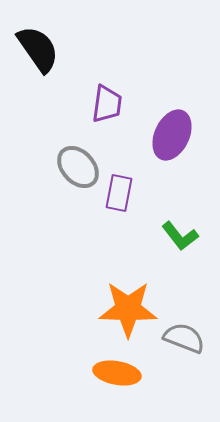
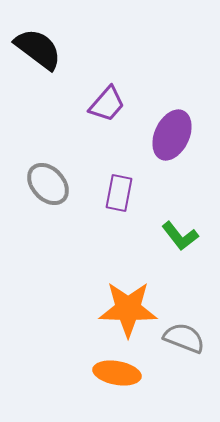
black semicircle: rotated 18 degrees counterclockwise
purple trapezoid: rotated 33 degrees clockwise
gray ellipse: moved 30 px left, 17 px down
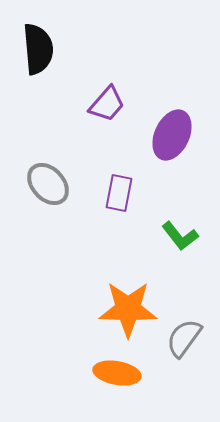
black semicircle: rotated 48 degrees clockwise
gray semicircle: rotated 75 degrees counterclockwise
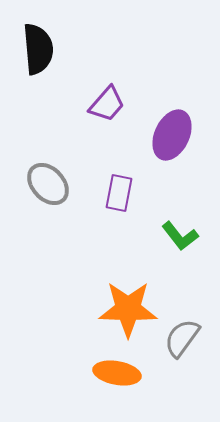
gray semicircle: moved 2 px left
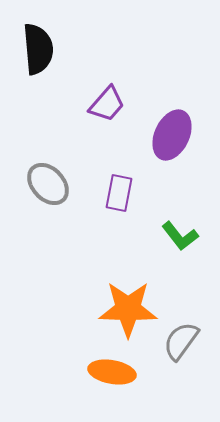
gray semicircle: moved 1 px left, 3 px down
orange ellipse: moved 5 px left, 1 px up
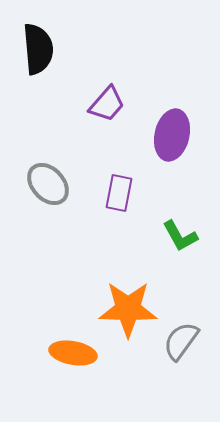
purple ellipse: rotated 12 degrees counterclockwise
green L-shape: rotated 9 degrees clockwise
orange ellipse: moved 39 px left, 19 px up
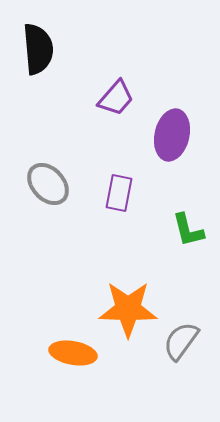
purple trapezoid: moved 9 px right, 6 px up
green L-shape: moved 8 px right, 6 px up; rotated 15 degrees clockwise
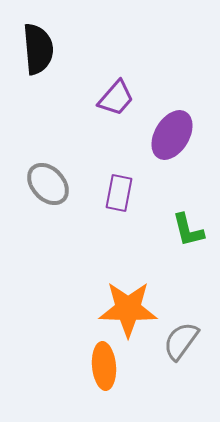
purple ellipse: rotated 18 degrees clockwise
orange ellipse: moved 31 px right, 13 px down; rotated 75 degrees clockwise
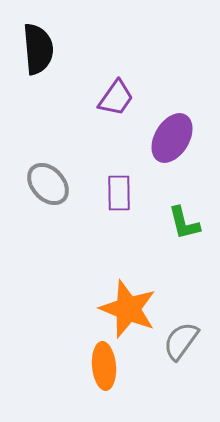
purple trapezoid: rotated 6 degrees counterclockwise
purple ellipse: moved 3 px down
purple rectangle: rotated 12 degrees counterclockwise
green L-shape: moved 4 px left, 7 px up
orange star: rotated 20 degrees clockwise
